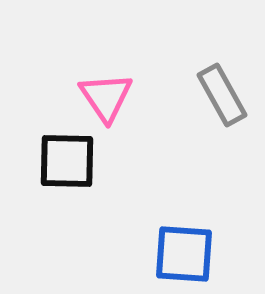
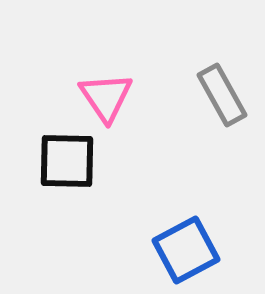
blue square: moved 2 px right, 4 px up; rotated 32 degrees counterclockwise
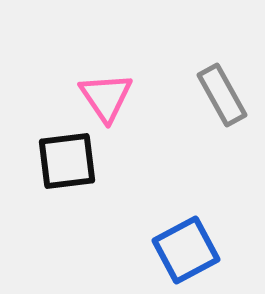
black square: rotated 8 degrees counterclockwise
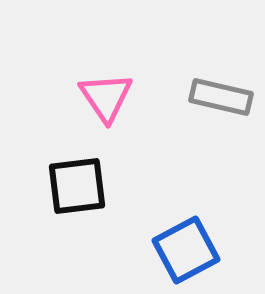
gray rectangle: moved 1 px left, 2 px down; rotated 48 degrees counterclockwise
black square: moved 10 px right, 25 px down
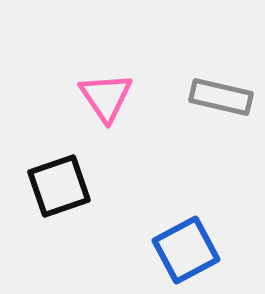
black square: moved 18 px left; rotated 12 degrees counterclockwise
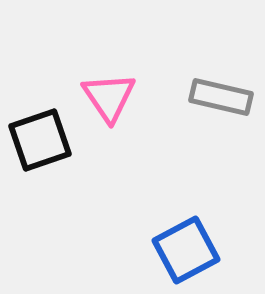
pink triangle: moved 3 px right
black square: moved 19 px left, 46 px up
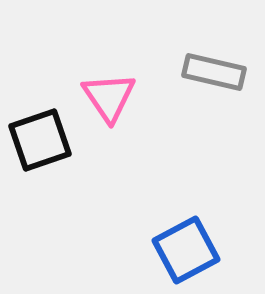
gray rectangle: moved 7 px left, 25 px up
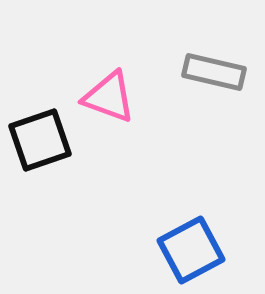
pink triangle: rotated 36 degrees counterclockwise
blue square: moved 5 px right
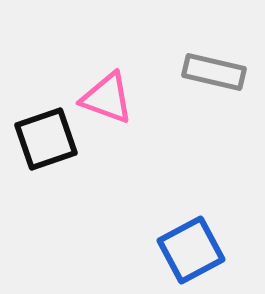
pink triangle: moved 2 px left, 1 px down
black square: moved 6 px right, 1 px up
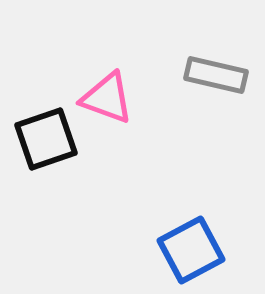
gray rectangle: moved 2 px right, 3 px down
